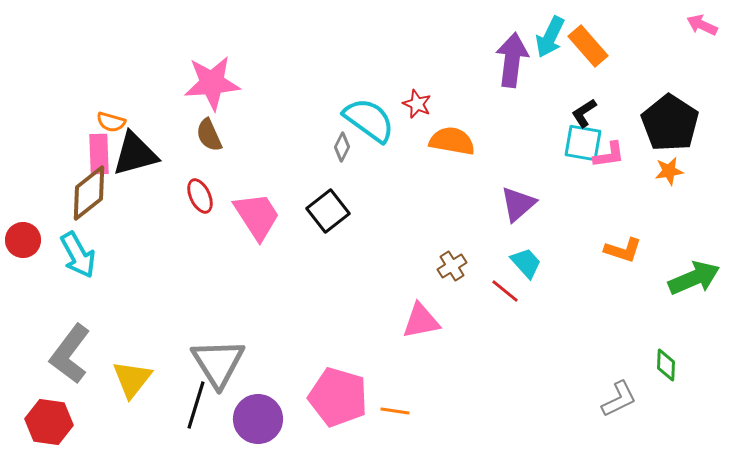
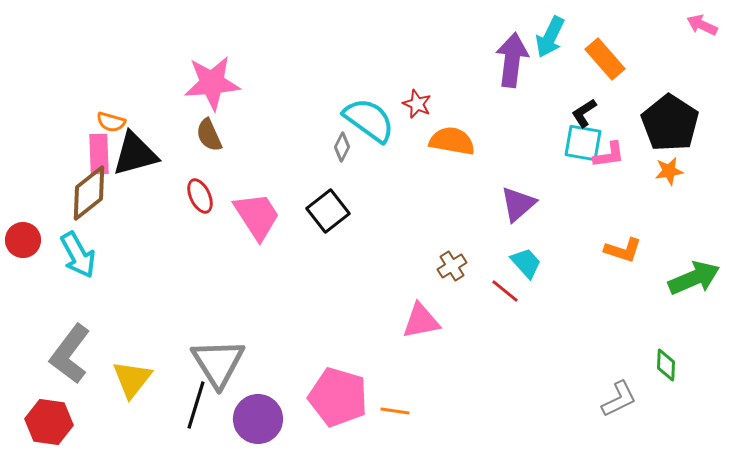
orange rectangle at (588, 46): moved 17 px right, 13 px down
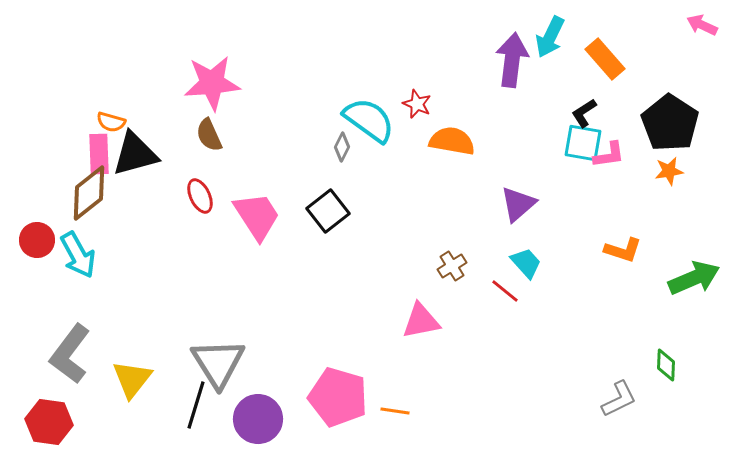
red circle at (23, 240): moved 14 px right
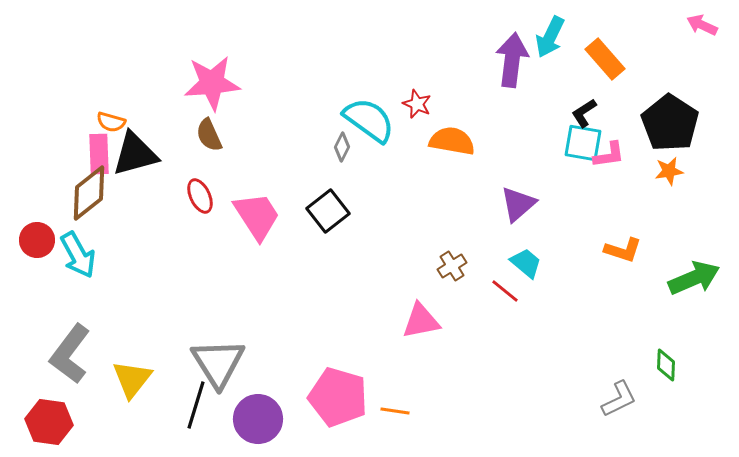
cyan trapezoid at (526, 263): rotated 8 degrees counterclockwise
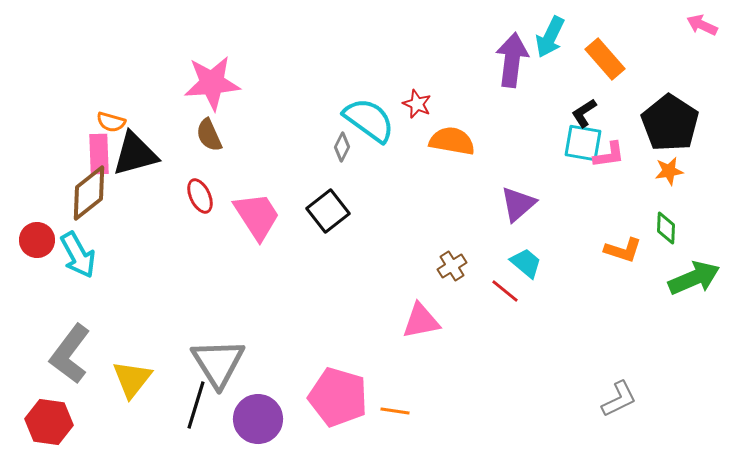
green diamond at (666, 365): moved 137 px up
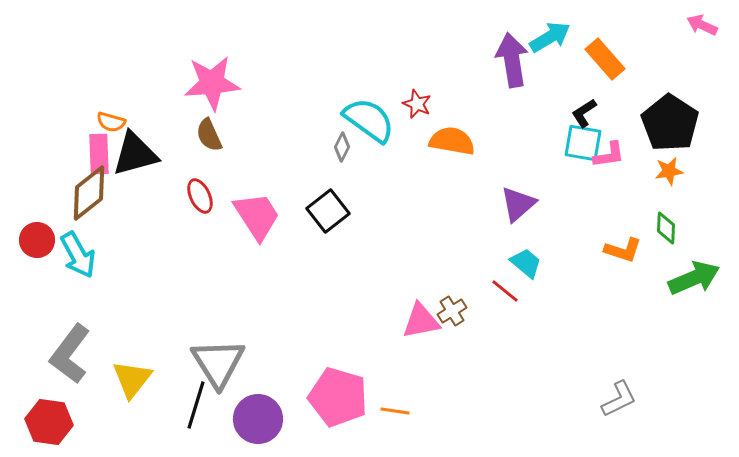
cyan arrow at (550, 37): rotated 147 degrees counterclockwise
purple arrow at (512, 60): rotated 16 degrees counterclockwise
brown cross at (452, 266): moved 45 px down
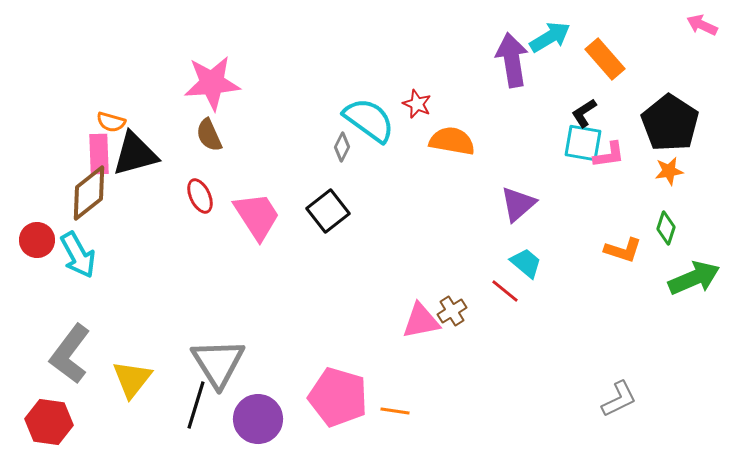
green diamond at (666, 228): rotated 16 degrees clockwise
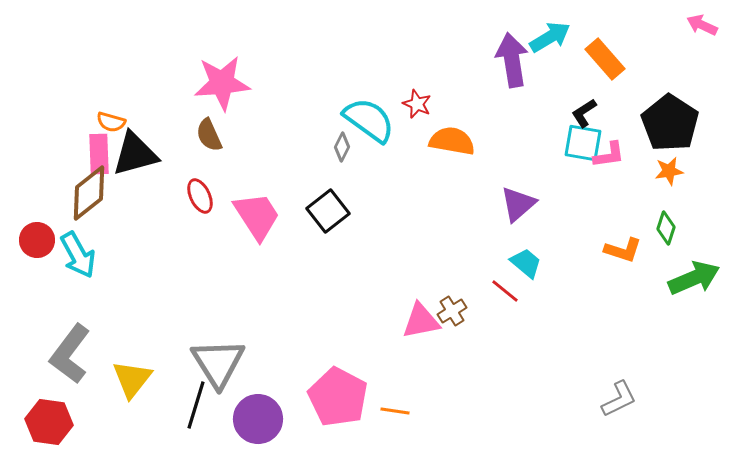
pink star at (212, 83): moved 10 px right
pink pentagon at (338, 397): rotated 12 degrees clockwise
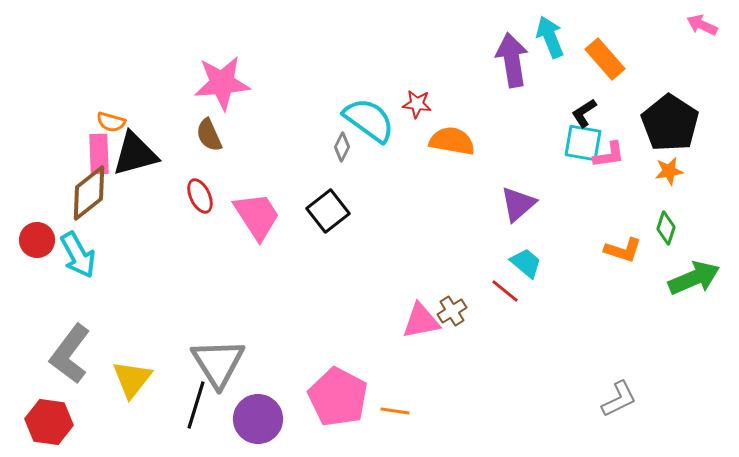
cyan arrow at (550, 37): rotated 81 degrees counterclockwise
red star at (417, 104): rotated 16 degrees counterclockwise
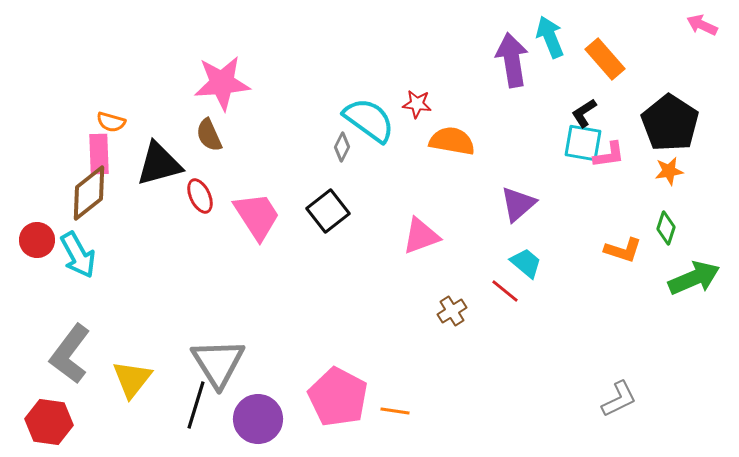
black triangle at (135, 154): moved 24 px right, 10 px down
pink triangle at (421, 321): moved 85 px up; rotated 9 degrees counterclockwise
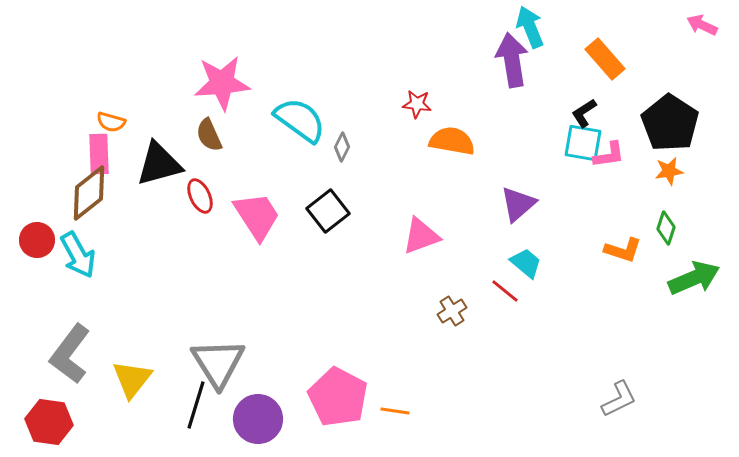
cyan arrow at (550, 37): moved 20 px left, 10 px up
cyan semicircle at (369, 120): moved 69 px left
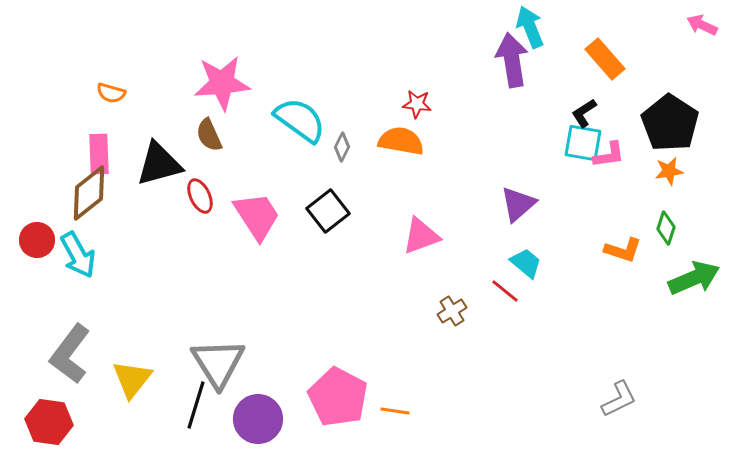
orange semicircle at (111, 122): moved 29 px up
orange semicircle at (452, 141): moved 51 px left
